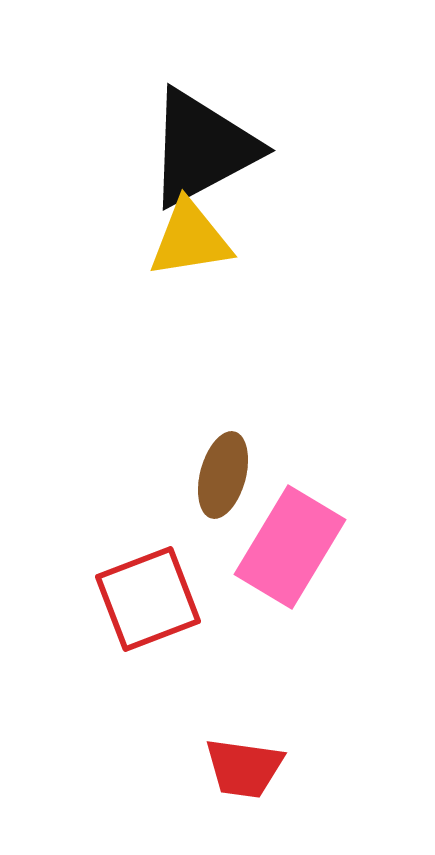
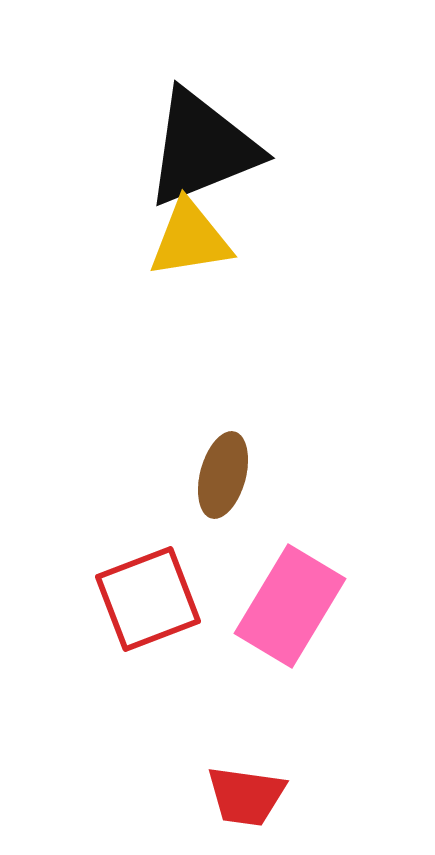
black triangle: rotated 6 degrees clockwise
pink rectangle: moved 59 px down
red trapezoid: moved 2 px right, 28 px down
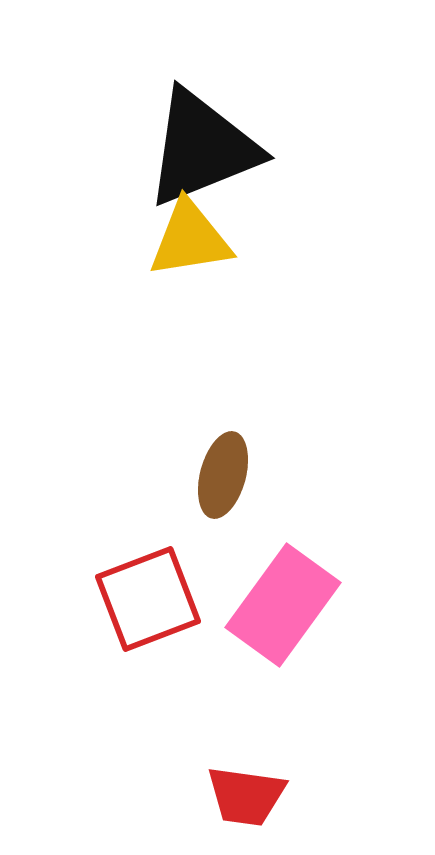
pink rectangle: moved 7 px left, 1 px up; rotated 5 degrees clockwise
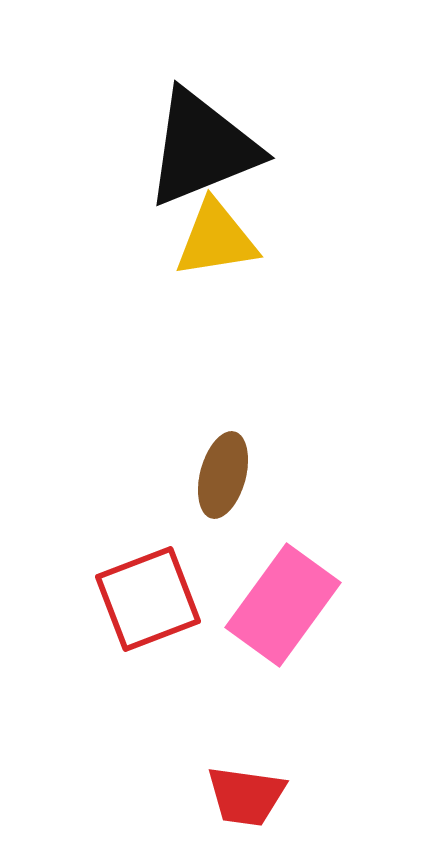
yellow triangle: moved 26 px right
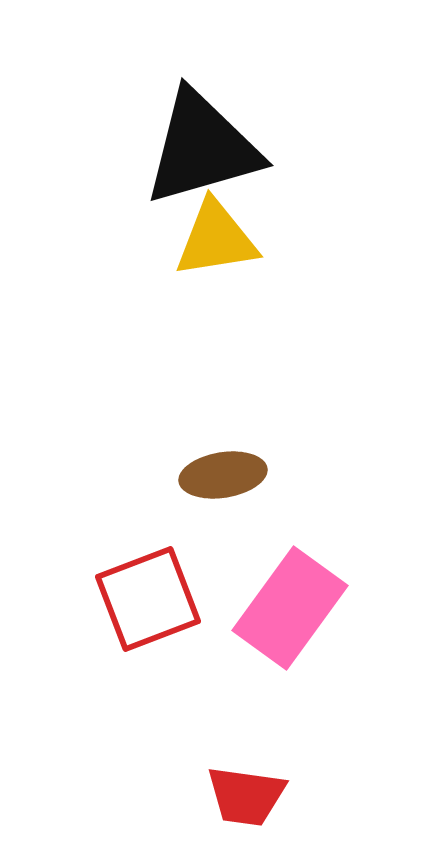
black triangle: rotated 6 degrees clockwise
brown ellipse: rotated 66 degrees clockwise
pink rectangle: moved 7 px right, 3 px down
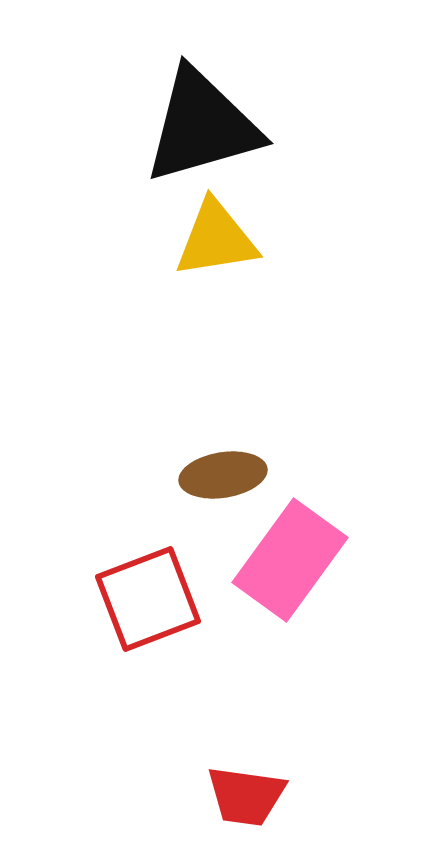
black triangle: moved 22 px up
pink rectangle: moved 48 px up
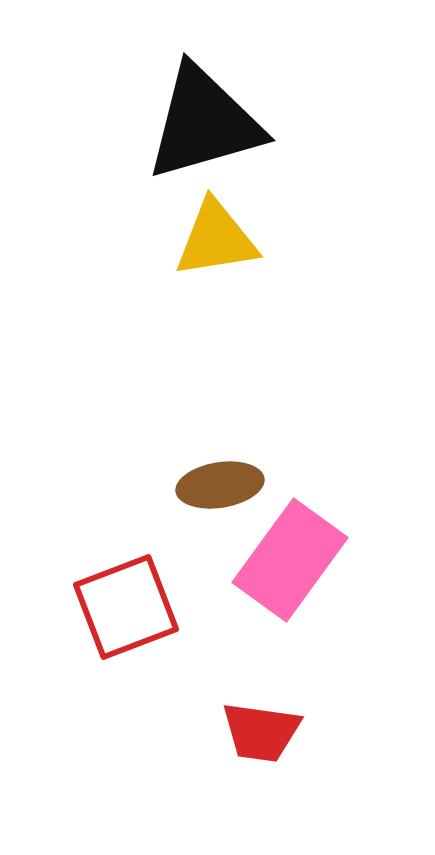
black triangle: moved 2 px right, 3 px up
brown ellipse: moved 3 px left, 10 px down
red square: moved 22 px left, 8 px down
red trapezoid: moved 15 px right, 64 px up
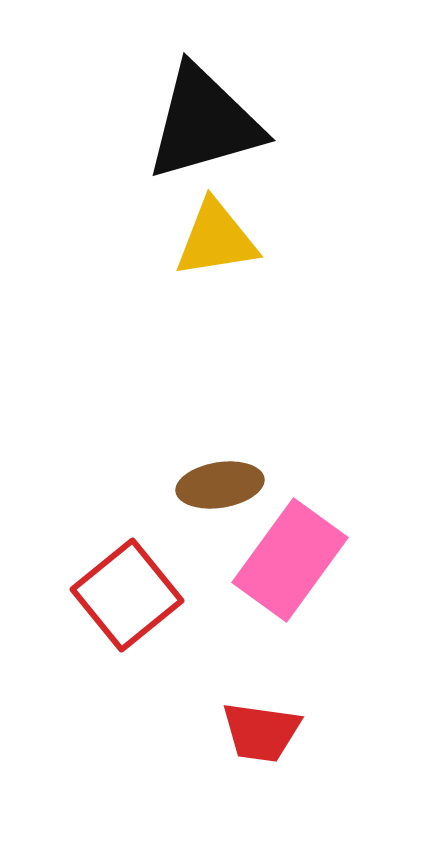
red square: moved 1 px right, 12 px up; rotated 18 degrees counterclockwise
